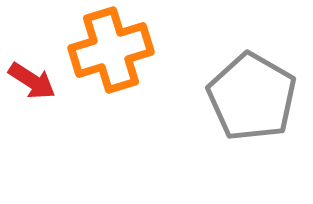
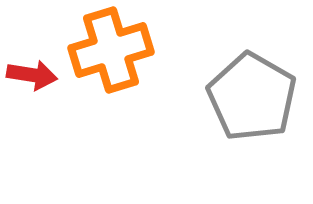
red arrow: moved 6 px up; rotated 24 degrees counterclockwise
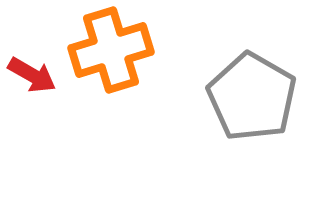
red arrow: rotated 21 degrees clockwise
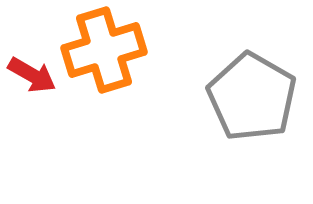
orange cross: moved 7 px left
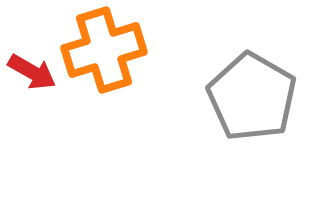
red arrow: moved 3 px up
